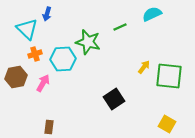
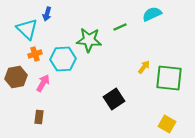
green star: moved 1 px right, 2 px up; rotated 10 degrees counterclockwise
green square: moved 2 px down
brown rectangle: moved 10 px left, 10 px up
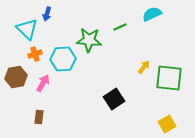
yellow square: rotated 30 degrees clockwise
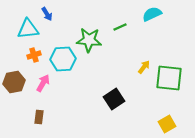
blue arrow: rotated 48 degrees counterclockwise
cyan triangle: moved 1 px right; rotated 50 degrees counterclockwise
orange cross: moved 1 px left, 1 px down
brown hexagon: moved 2 px left, 5 px down
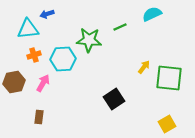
blue arrow: rotated 104 degrees clockwise
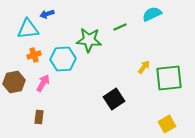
green square: rotated 12 degrees counterclockwise
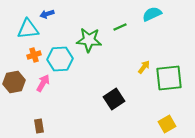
cyan hexagon: moved 3 px left
brown rectangle: moved 9 px down; rotated 16 degrees counterclockwise
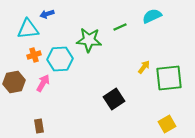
cyan semicircle: moved 2 px down
